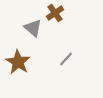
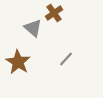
brown cross: moved 1 px left
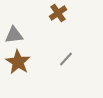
brown cross: moved 4 px right
gray triangle: moved 19 px left, 7 px down; rotated 48 degrees counterclockwise
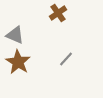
gray triangle: moved 1 px right; rotated 30 degrees clockwise
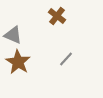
brown cross: moved 1 px left, 3 px down; rotated 18 degrees counterclockwise
gray triangle: moved 2 px left
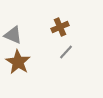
brown cross: moved 3 px right, 11 px down; rotated 30 degrees clockwise
gray line: moved 7 px up
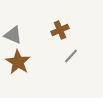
brown cross: moved 3 px down
gray line: moved 5 px right, 4 px down
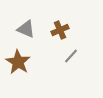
gray triangle: moved 13 px right, 6 px up
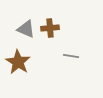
brown cross: moved 10 px left, 2 px up; rotated 18 degrees clockwise
gray line: rotated 56 degrees clockwise
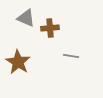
gray triangle: moved 11 px up
